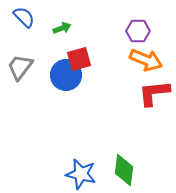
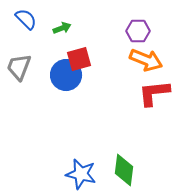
blue semicircle: moved 2 px right, 2 px down
gray trapezoid: moved 1 px left; rotated 16 degrees counterclockwise
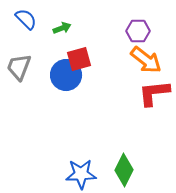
orange arrow: rotated 16 degrees clockwise
green diamond: rotated 20 degrees clockwise
blue star: rotated 16 degrees counterclockwise
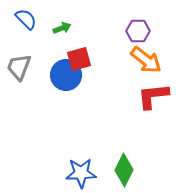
red L-shape: moved 1 px left, 3 px down
blue star: moved 1 px up
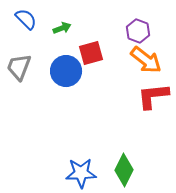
purple hexagon: rotated 20 degrees clockwise
red square: moved 12 px right, 6 px up
blue circle: moved 4 px up
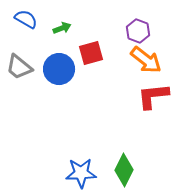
blue semicircle: rotated 15 degrees counterclockwise
gray trapezoid: rotated 72 degrees counterclockwise
blue circle: moved 7 px left, 2 px up
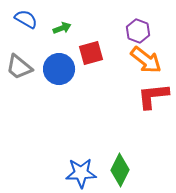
green diamond: moved 4 px left
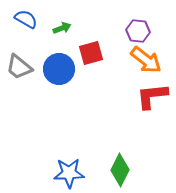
purple hexagon: rotated 15 degrees counterclockwise
red L-shape: moved 1 px left
blue star: moved 12 px left
